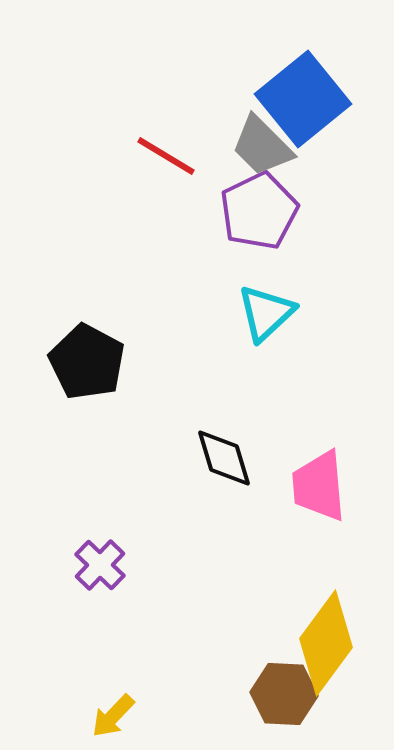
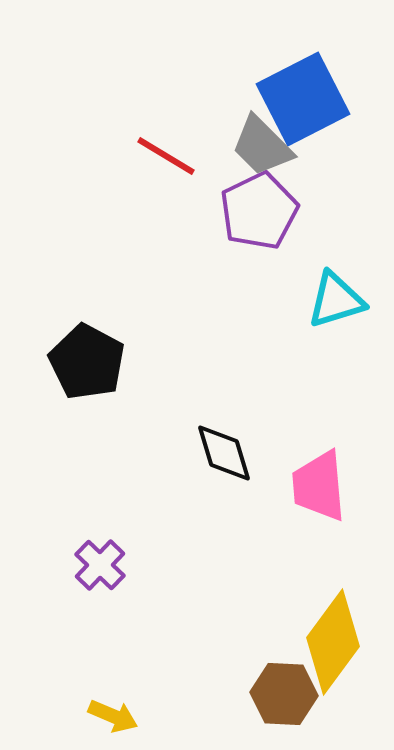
blue square: rotated 12 degrees clockwise
cyan triangle: moved 70 px right, 13 px up; rotated 26 degrees clockwise
black diamond: moved 5 px up
yellow diamond: moved 7 px right, 1 px up
yellow arrow: rotated 111 degrees counterclockwise
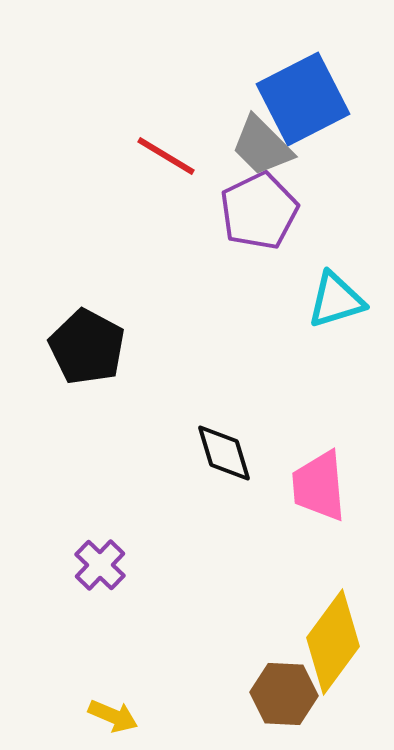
black pentagon: moved 15 px up
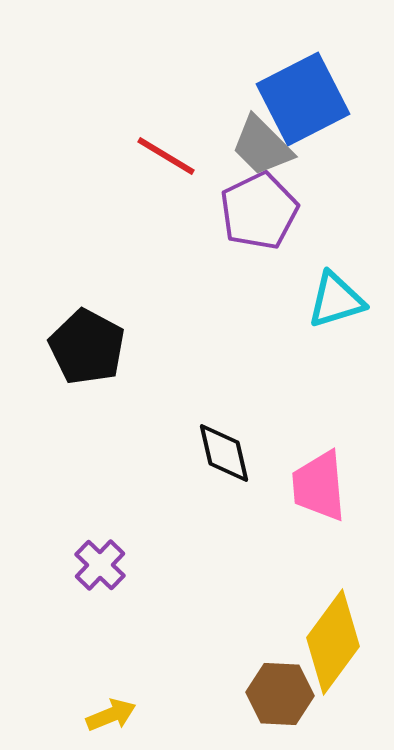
black diamond: rotated 4 degrees clockwise
brown hexagon: moved 4 px left
yellow arrow: moved 2 px left, 1 px up; rotated 45 degrees counterclockwise
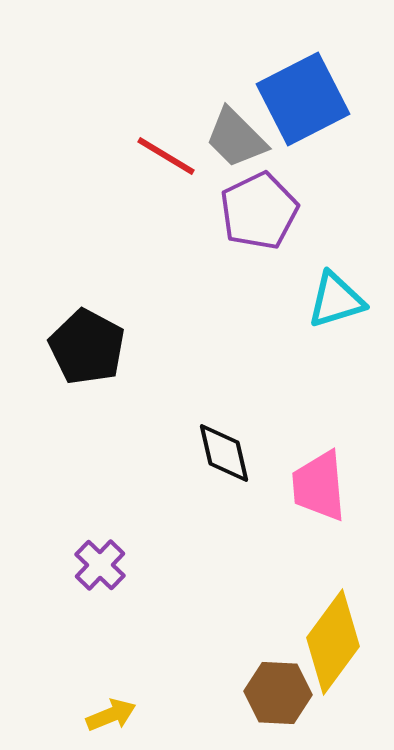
gray trapezoid: moved 26 px left, 8 px up
brown hexagon: moved 2 px left, 1 px up
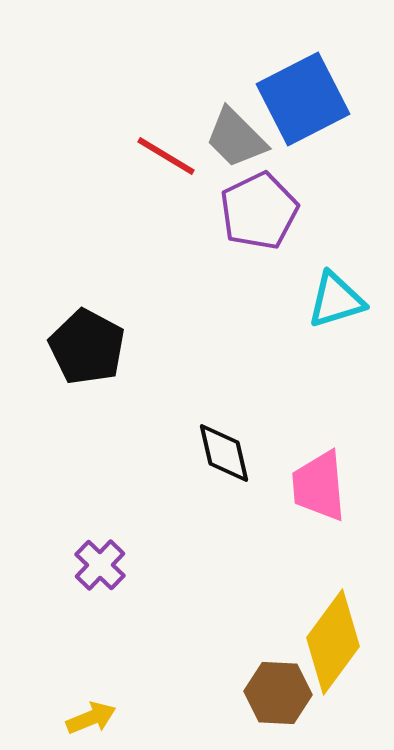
yellow arrow: moved 20 px left, 3 px down
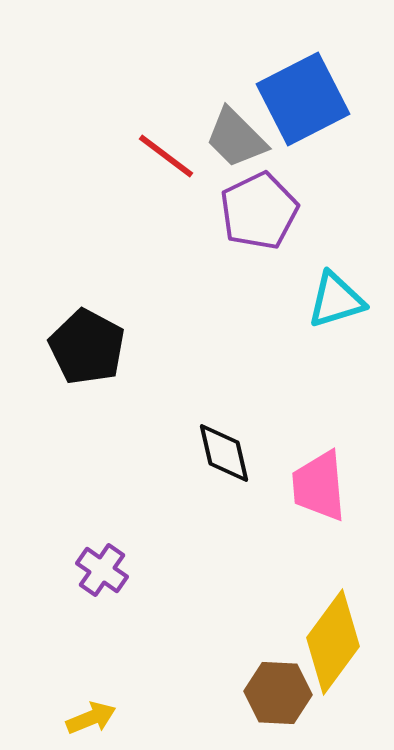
red line: rotated 6 degrees clockwise
purple cross: moved 2 px right, 5 px down; rotated 9 degrees counterclockwise
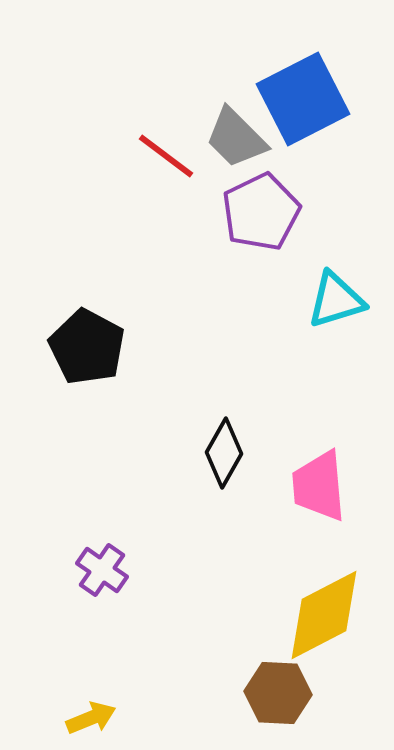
purple pentagon: moved 2 px right, 1 px down
black diamond: rotated 42 degrees clockwise
yellow diamond: moved 9 px left, 27 px up; rotated 26 degrees clockwise
